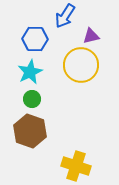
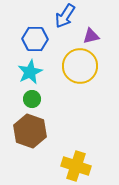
yellow circle: moved 1 px left, 1 px down
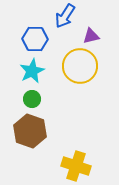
cyan star: moved 2 px right, 1 px up
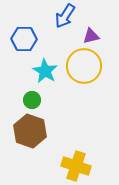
blue hexagon: moved 11 px left
yellow circle: moved 4 px right
cyan star: moved 13 px right; rotated 15 degrees counterclockwise
green circle: moved 1 px down
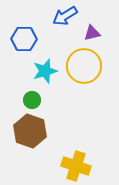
blue arrow: rotated 25 degrees clockwise
purple triangle: moved 1 px right, 3 px up
cyan star: rotated 25 degrees clockwise
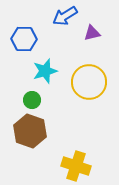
yellow circle: moved 5 px right, 16 px down
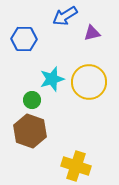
cyan star: moved 7 px right, 8 px down
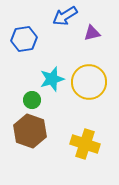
blue hexagon: rotated 10 degrees counterclockwise
yellow cross: moved 9 px right, 22 px up
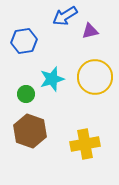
purple triangle: moved 2 px left, 2 px up
blue hexagon: moved 2 px down
yellow circle: moved 6 px right, 5 px up
green circle: moved 6 px left, 6 px up
yellow cross: rotated 28 degrees counterclockwise
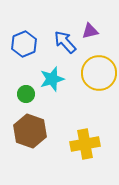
blue arrow: moved 26 px down; rotated 80 degrees clockwise
blue hexagon: moved 3 px down; rotated 15 degrees counterclockwise
yellow circle: moved 4 px right, 4 px up
